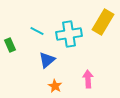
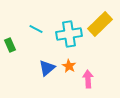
yellow rectangle: moved 3 px left, 2 px down; rotated 15 degrees clockwise
cyan line: moved 1 px left, 2 px up
blue triangle: moved 8 px down
orange star: moved 14 px right, 20 px up
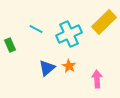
yellow rectangle: moved 4 px right, 2 px up
cyan cross: rotated 15 degrees counterclockwise
pink arrow: moved 9 px right
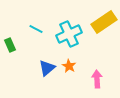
yellow rectangle: rotated 10 degrees clockwise
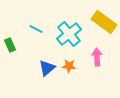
yellow rectangle: rotated 70 degrees clockwise
cyan cross: rotated 15 degrees counterclockwise
orange star: rotated 24 degrees counterclockwise
pink arrow: moved 22 px up
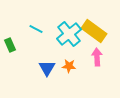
yellow rectangle: moved 10 px left, 9 px down
blue triangle: rotated 18 degrees counterclockwise
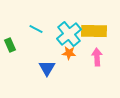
yellow rectangle: rotated 35 degrees counterclockwise
orange star: moved 13 px up
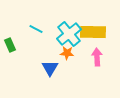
yellow rectangle: moved 1 px left, 1 px down
orange star: moved 2 px left
blue triangle: moved 3 px right
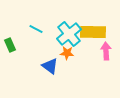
pink arrow: moved 9 px right, 6 px up
blue triangle: moved 2 px up; rotated 24 degrees counterclockwise
